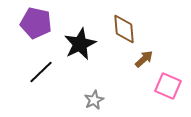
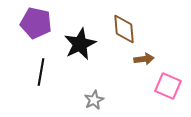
brown arrow: rotated 36 degrees clockwise
black line: rotated 36 degrees counterclockwise
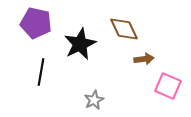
brown diamond: rotated 20 degrees counterclockwise
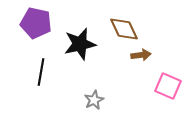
black star: rotated 12 degrees clockwise
brown arrow: moved 3 px left, 4 px up
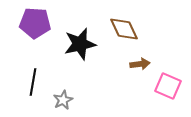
purple pentagon: moved 1 px left; rotated 8 degrees counterclockwise
brown arrow: moved 1 px left, 9 px down
black line: moved 8 px left, 10 px down
gray star: moved 31 px left
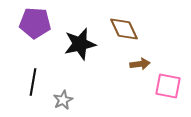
pink square: rotated 12 degrees counterclockwise
